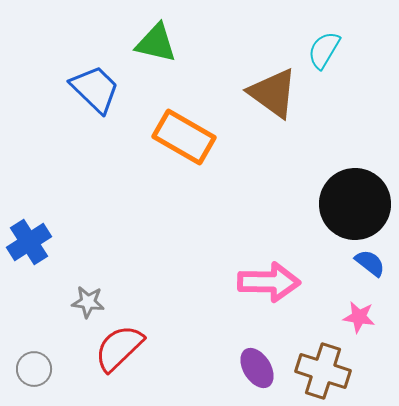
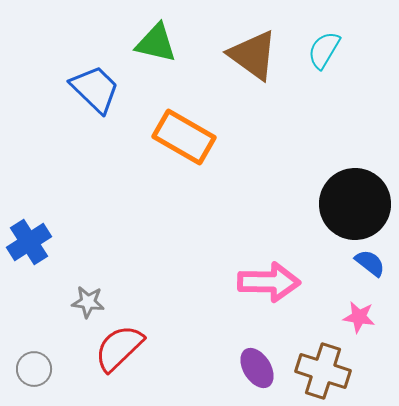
brown triangle: moved 20 px left, 38 px up
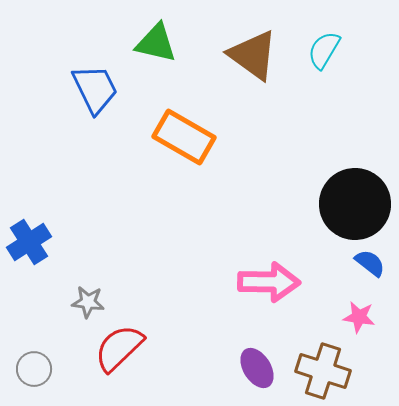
blue trapezoid: rotated 20 degrees clockwise
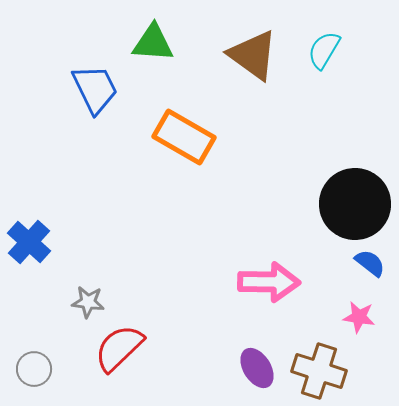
green triangle: moved 3 px left; rotated 9 degrees counterclockwise
blue cross: rotated 15 degrees counterclockwise
brown cross: moved 4 px left
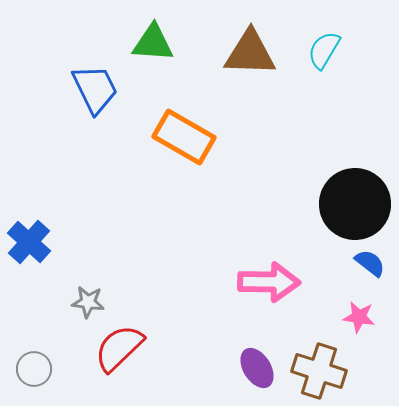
brown triangle: moved 3 px left, 2 px up; rotated 34 degrees counterclockwise
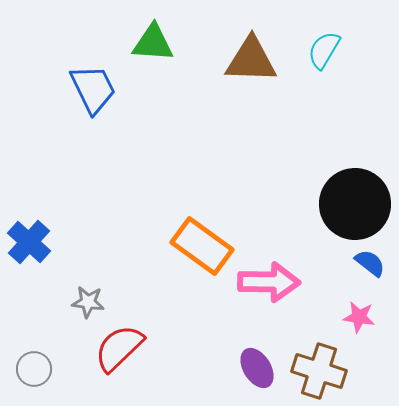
brown triangle: moved 1 px right, 7 px down
blue trapezoid: moved 2 px left
orange rectangle: moved 18 px right, 109 px down; rotated 6 degrees clockwise
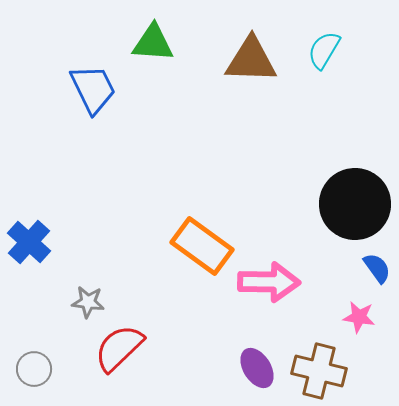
blue semicircle: moved 7 px right, 5 px down; rotated 16 degrees clockwise
brown cross: rotated 4 degrees counterclockwise
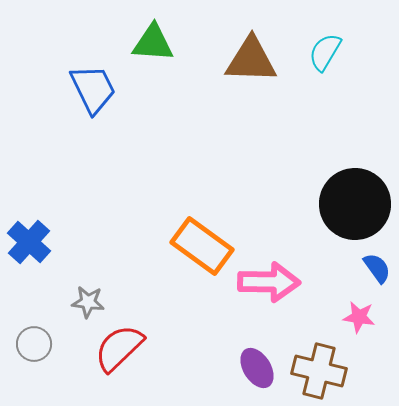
cyan semicircle: moved 1 px right, 2 px down
gray circle: moved 25 px up
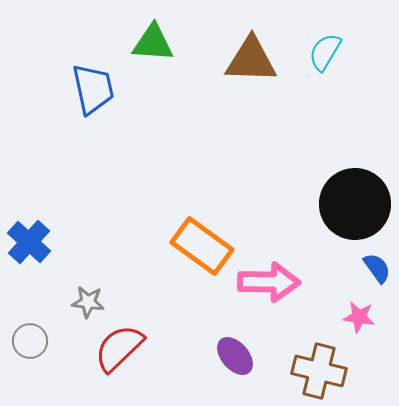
blue trapezoid: rotated 14 degrees clockwise
gray circle: moved 4 px left, 3 px up
purple ellipse: moved 22 px left, 12 px up; rotated 9 degrees counterclockwise
